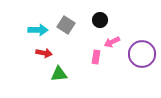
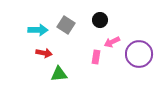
purple circle: moved 3 px left
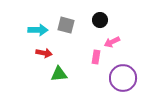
gray square: rotated 18 degrees counterclockwise
purple circle: moved 16 px left, 24 px down
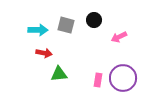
black circle: moved 6 px left
pink arrow: moved 7 px right, 5 px up
pink rectangle: moved 2 px right, 23 px down
